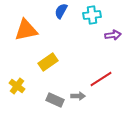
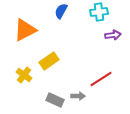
cyan cross: moved 7 px right, 3 px up
orange triangle: moved 1 px left; rotated 15 degrees counterclockwise
yellow rectangle: moved 1 px right, 1 px up
yellow cross: moved 7 px right, 11 px up
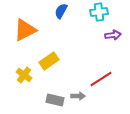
gray rectangle: rotated 12 degrees counterclockwise
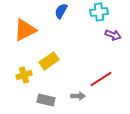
purple arrow: rotated 28 degrees clockwise
yellow cross: rotated 35 degrees clockwise
gray rectangle: moved 9 px left
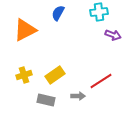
blue semicircle: moved 3 px left, 2 px down
yellow rectangle: moved 6 px right, 14 px down
red line: moved 2 px down
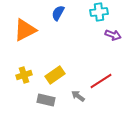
gray arrow: rotated 144 degrees counterclockwise
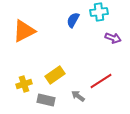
blue semicircle: moved 15 px right, 7 px down
orange triangle: moved 1 px left, 1 px down
purple arrow: moved 3 px down
yellow cross: moved 9 px down
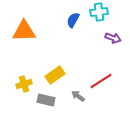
orange triangle: rotated 25 degrees clockwise
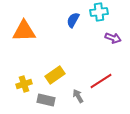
gray arrow: rotated 24 degrees clockwise
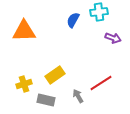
red line: moved 2 px down
